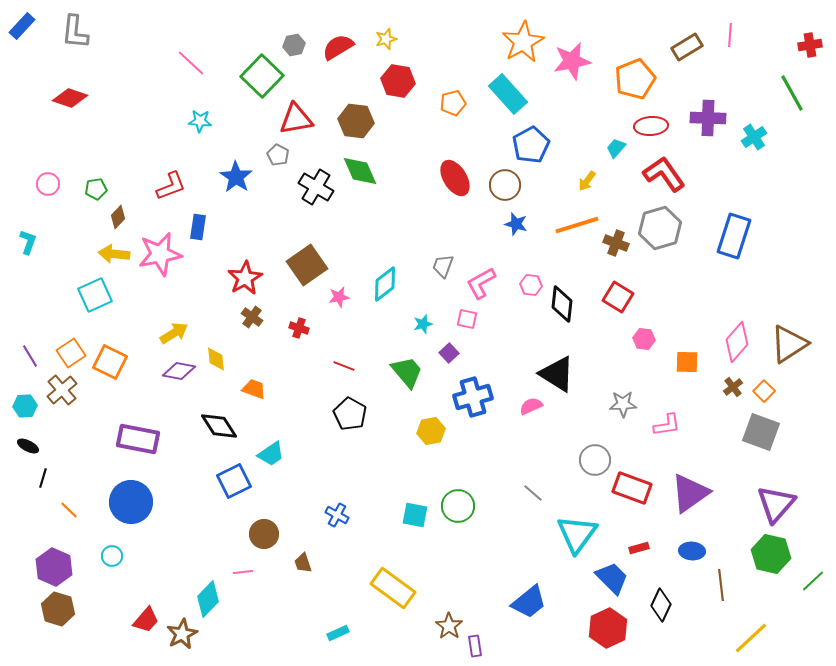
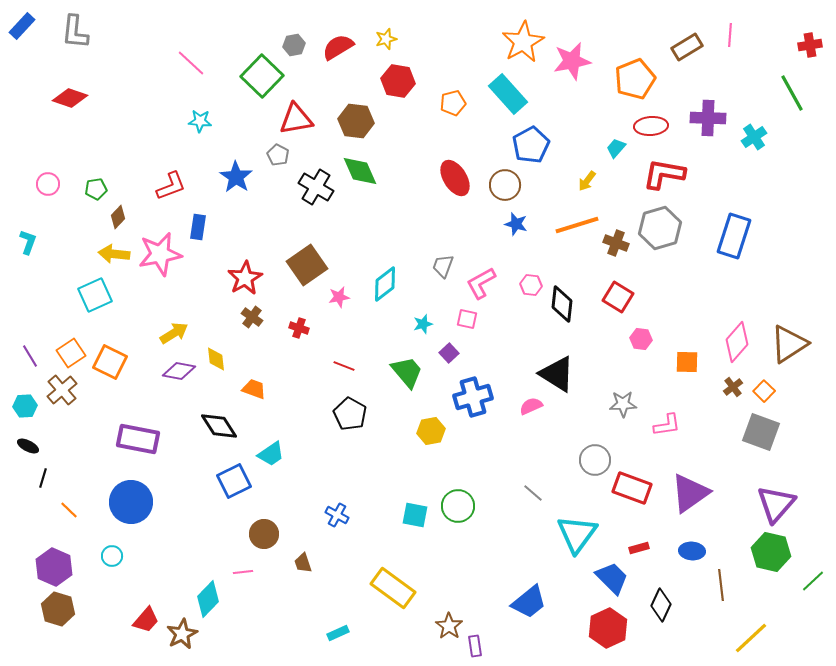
red L-shape at (664, 174): rotated 45 degrees counterclockwise
pink hexagon at (644, 339): moved 3 px left
green hexagon at (771, 554): moved 2 px up
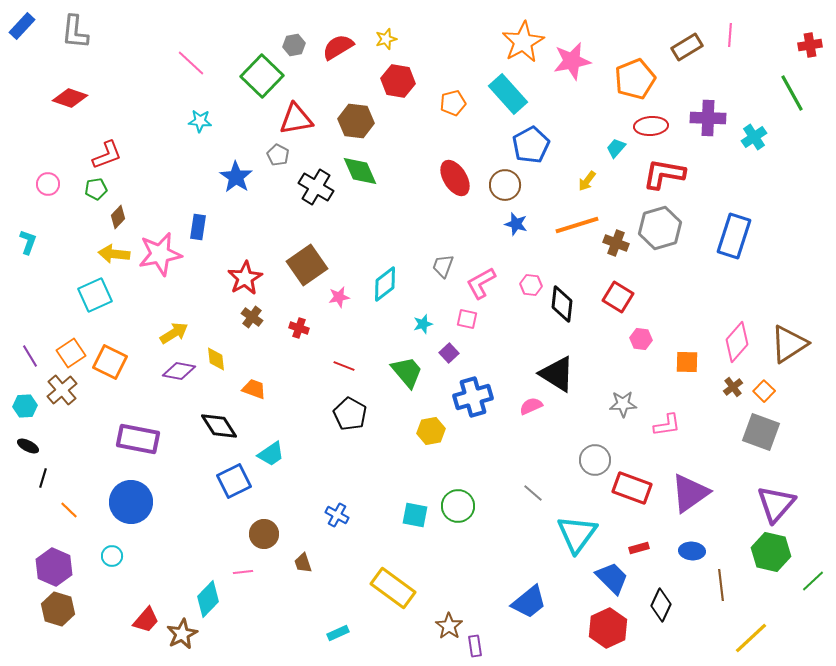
red L-shape at (171, 186): moved 64 px left, 31 px up
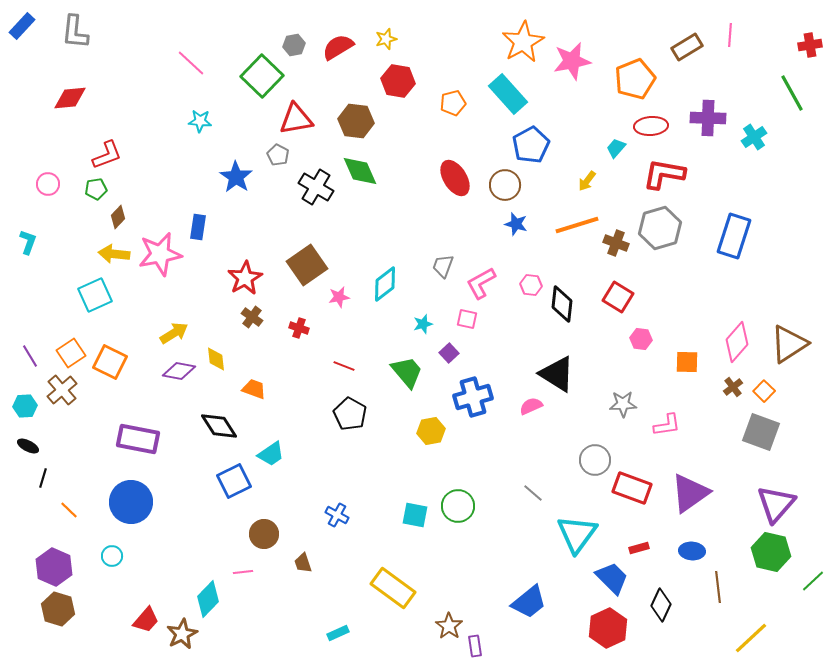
red diamond at (70, 98): rotated 24 degrees counterclockwise
brown line at (721, 585): moved 3 px left, 2 px down
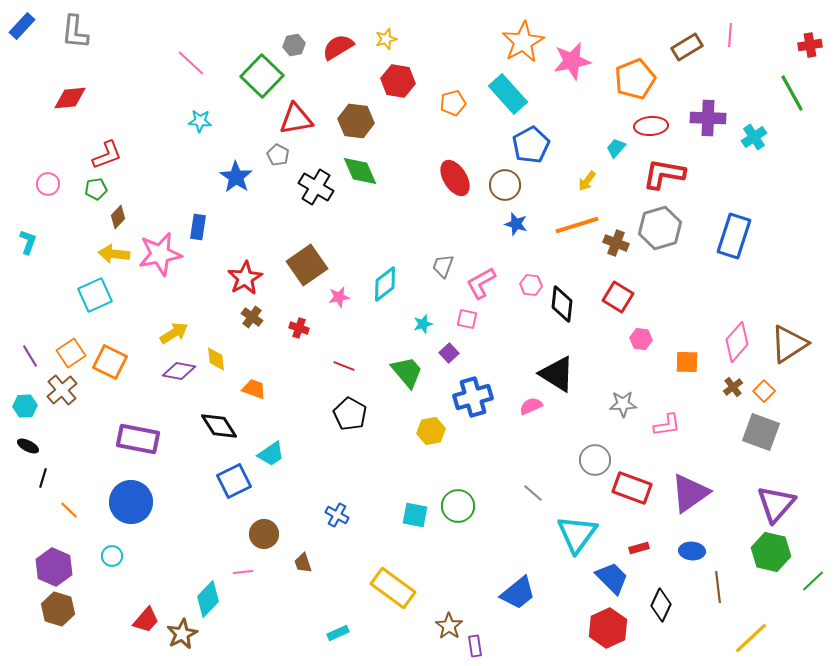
blue trapezoid at (529, 602): moved 11 px left, 9 px up
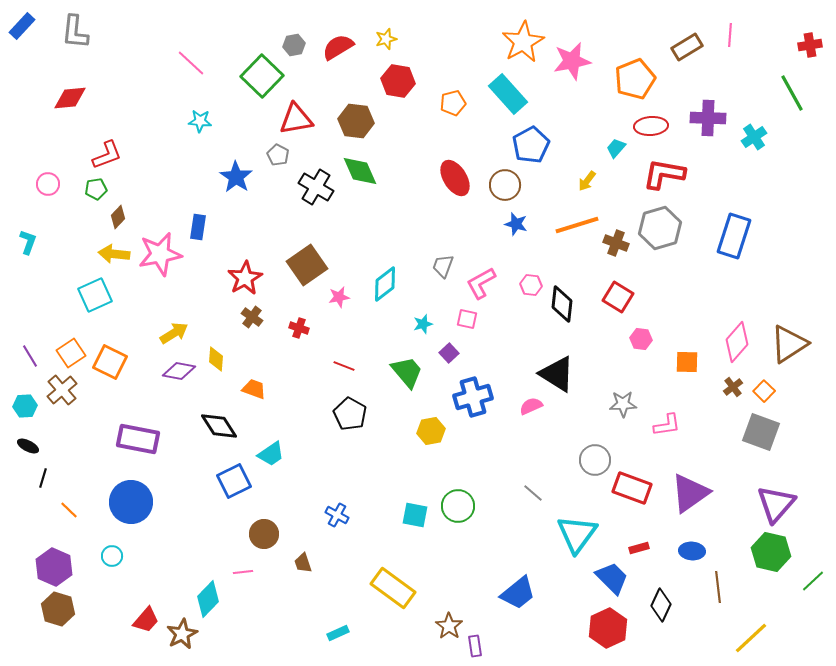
yellow diamond at (216, 359): rotated 10 degrees clockwise
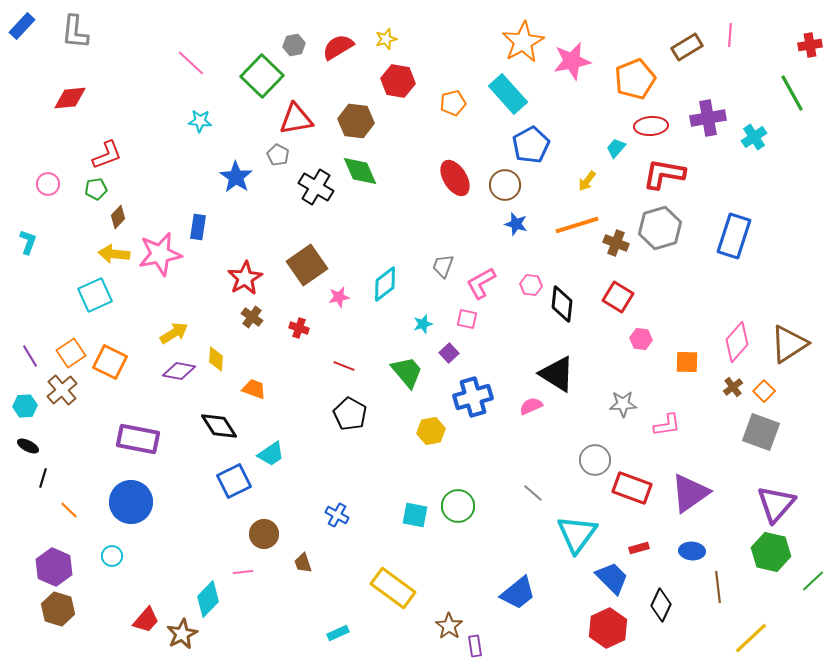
purple cross at (708, 118): rotated 12 degrees counterclockwise
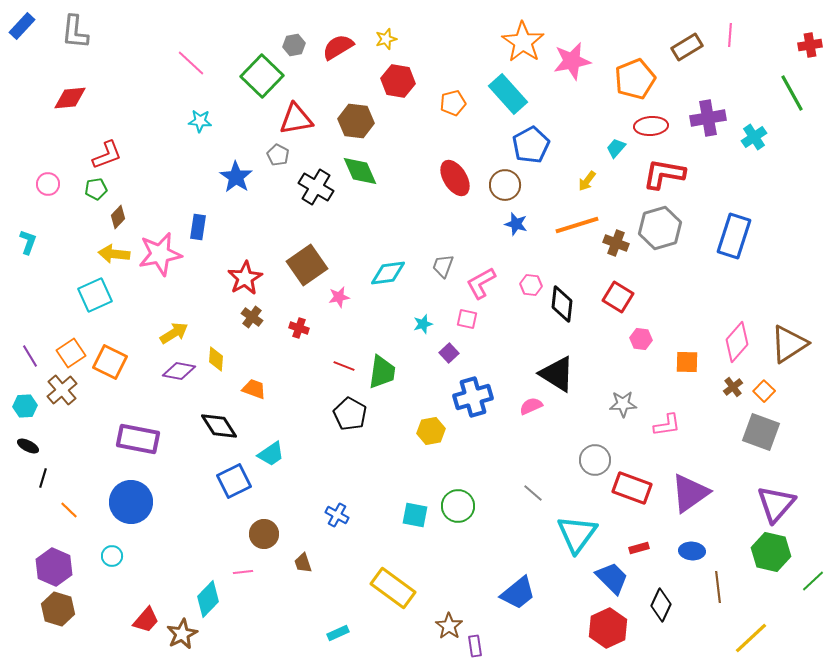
orange star at (523, 42): rotated 9 degrees counterclockwise
cyan diamond at (385, 284): moved 3 px right, 11 px up; rotated 30 degrees clockwise
green trapezoid at (407, 372): moved 25 px left; rotated 48 degrees clockwise
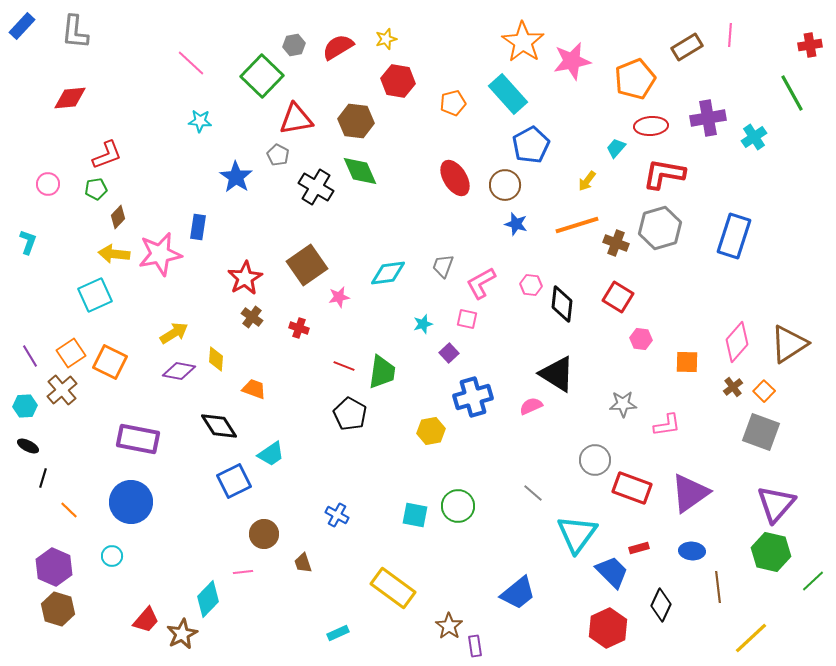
blue trapezoid at (612, 578): moved 6 px up
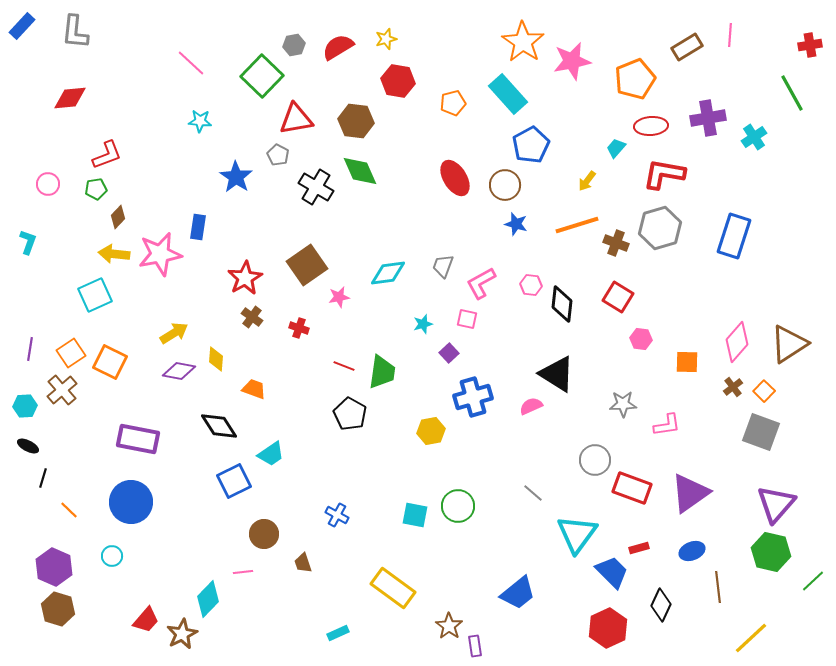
purple line at (30, 356): moved 7 px up; rotated 40 degrees clockwise
blue ellipse at (692, 551): rotated 25 degrees counterclockwise
